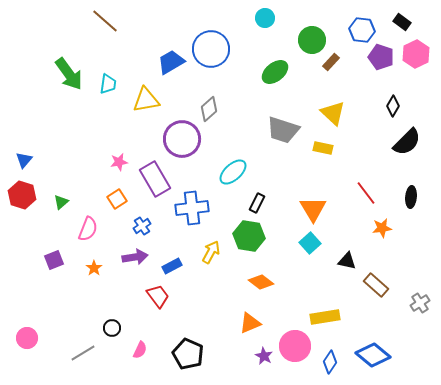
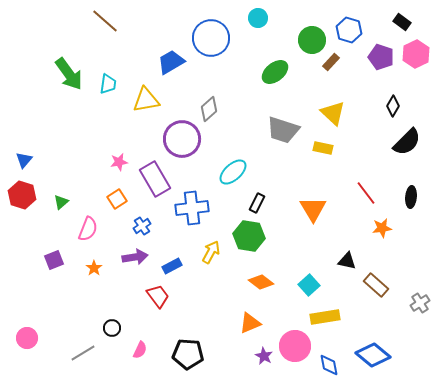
cyan circle at (265, 18): moved 7 px left
blue hexagon at (362, 30): moved 13 px left; rotated 10 degrees clockwise
blue circle at (211, 49): moved 11 px up
cyan square at (310, 243): moved 1 px left, 42 px down
black pentagon at (188, 354): rotated 20 degrees counterclockwise
blue diamond at (330, 362): moved 1 px left, 3 px down; rotated 45 degrees counterclockwise
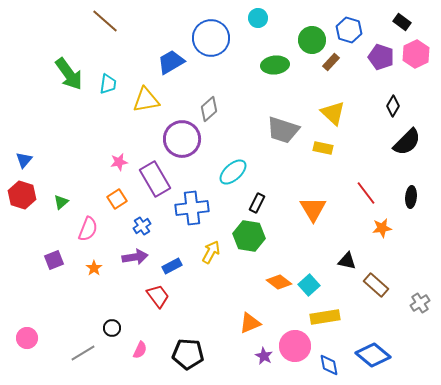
green ellipse at (275, 72): moved 7 px up; rotated 32 degrees clockwise
orange diamond at (261, 282): moved 18 px right
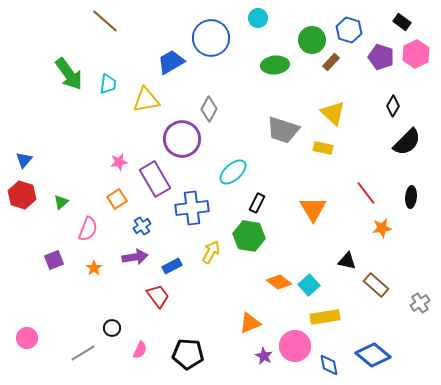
gray diamond at (209, 109): rotated 20 degrees counterclockwise
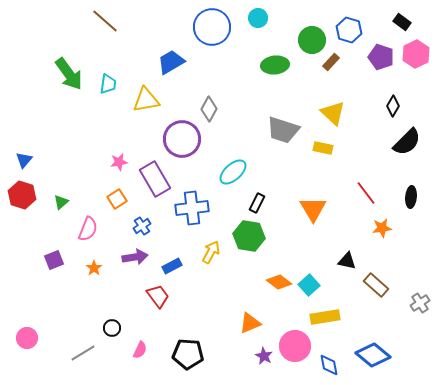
blue circle at (211, 38): moved 1 px right, 11 px up
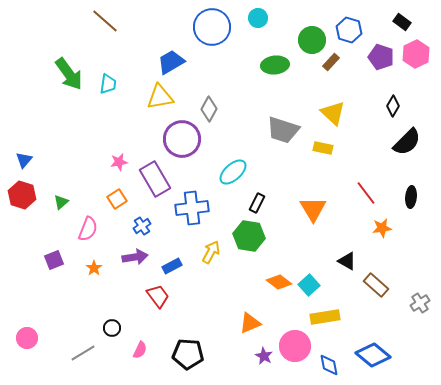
yellow triangle at (146, 100): moved 14 px right, 3 px up
black triangle at (347, 261): rotated 18 degrees clockwise
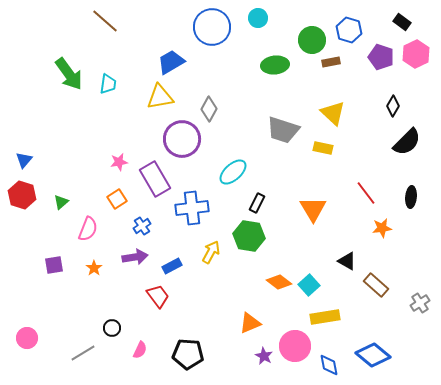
brown rectangle at (331, 62): rotated 36 degrees clockwise
purple square at (54, 260): moved 5 px down; rotated 12 degrees clockwise
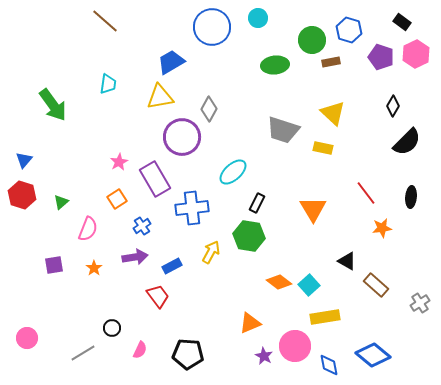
green arrow at (69, 74): moved 16 px left, 31 px down
purple circle at (182, 139): moved 2 px up
pink star at (119, 162): rotated 18 degrees counterclockwise
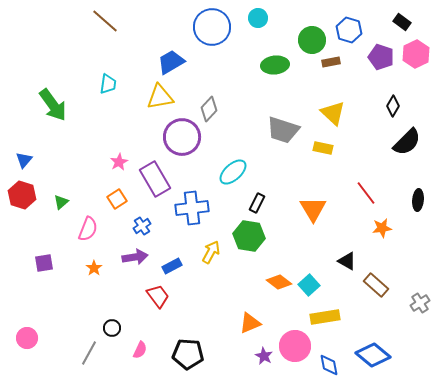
gray diamond at (209, 109): rotated 15 degrees clockwise
black ellipse at (411, 197): moved 7 px right, 3 px down
purple square at (54, 265): moved 10 px left, 2 px up
gray line at (83, 353): moved 6 px right; rotated 30 degrees counterclockwise
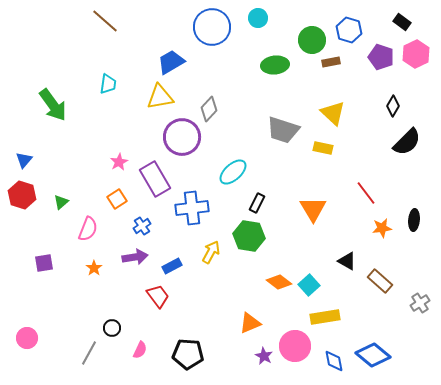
black ellipse at (418, 200): moved 4 px left, 20 px down
brown rectangle at (376, 285): moved 4 px right, 4 px up
blue diamond at (329, 365): moved 5 px right, 4 px up
